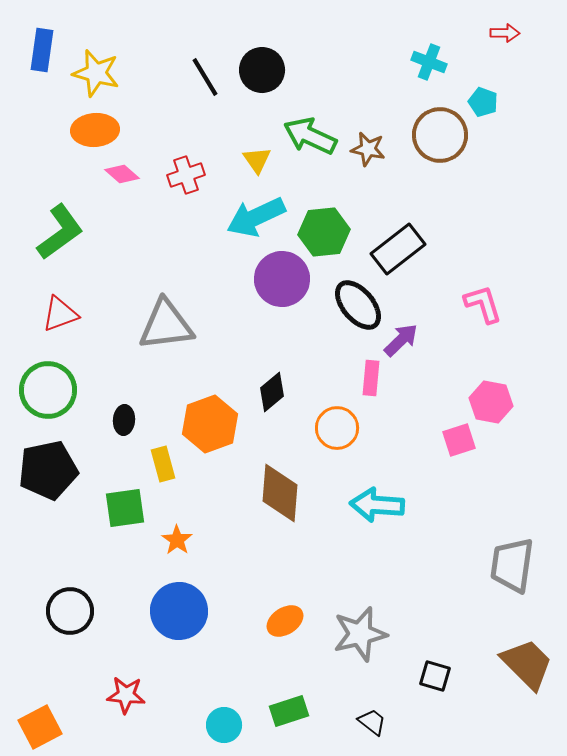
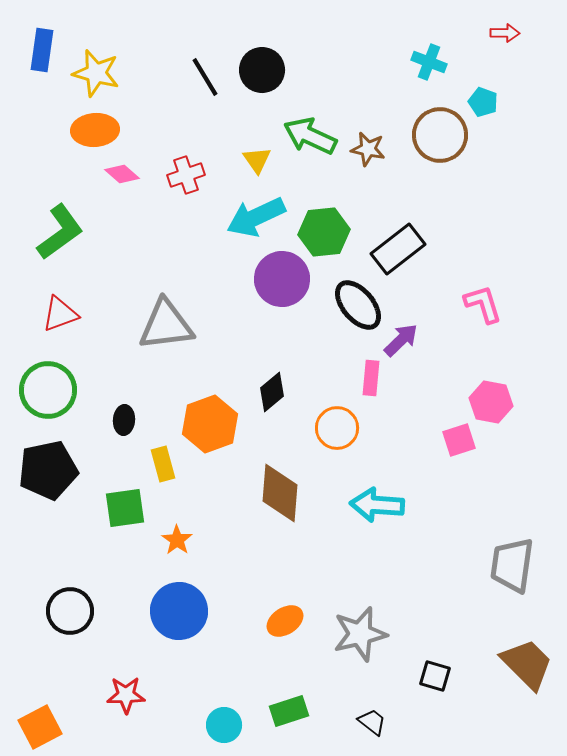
red star at (126, 695): rotated 6 degrees counterclockwise
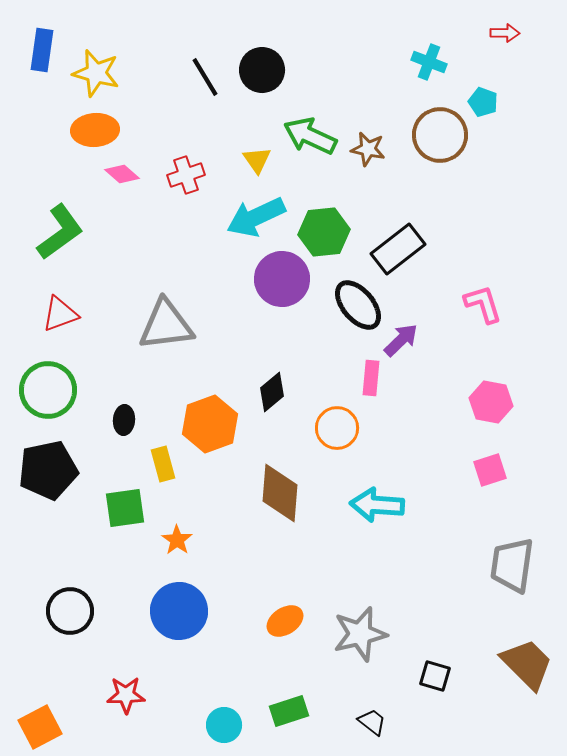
pink square at (459, 440): moved 31 px right, 30 px down
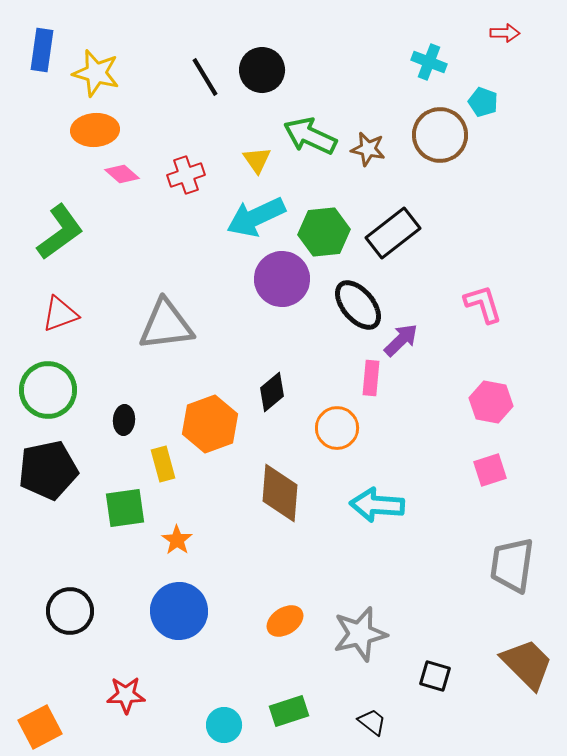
black rectangle at (398, 249): moved 5 px left, 16 px up
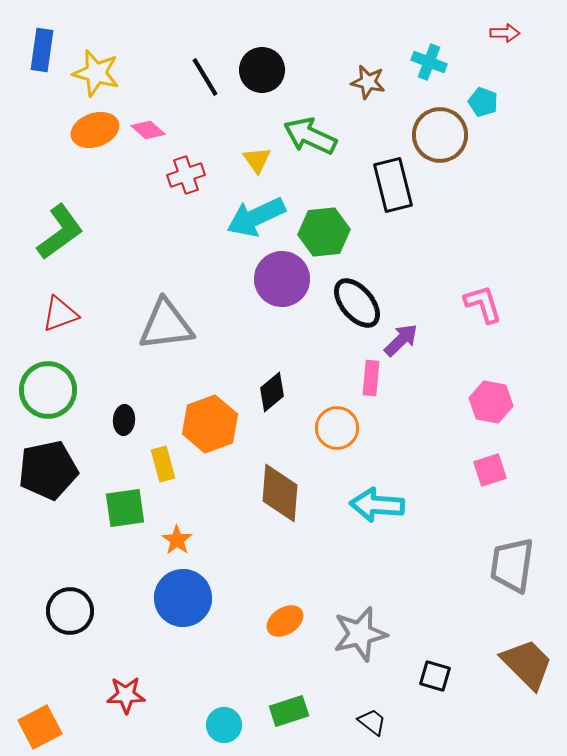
orange ellipse at (95, 130): rotated 15 degrees counterclockwise
brown star at (368, 149): moved 67 px up
pink diamond at (122, 174): moved 26 px right, 44 px up
black rectangle at (393, 233): moved 48 px up; rotated 66 degrees counterclockwise
black ellipse at (358, 305): moved 1 px left, 2 px up
blue circle at (179, 611): moved 4 px right, 13 px up
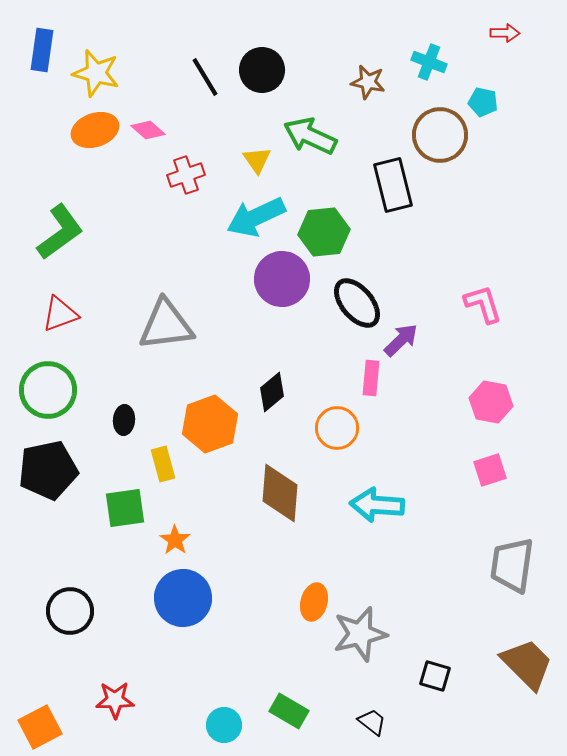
cyan pentagon at (483, 102): rotated 8 degrees counterclockwise
orange star at (177, 540): moved 2 px left
orange ellipse at (285, 621): moved 29 px right, 19 px up; rotated 42 degrees counterclockwise
red star at (126, 695): moved 11 px left, 5 px down
green rectangle at (289, 711): rotated 48 degrees clockwise
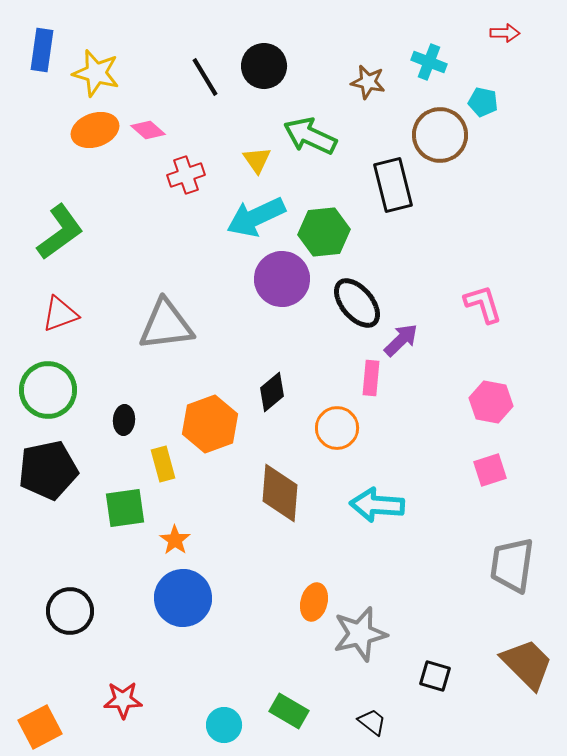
black circle at (262, 70): moved 2 px right, 4 px up
red star at (115, 700): moved 8 px right
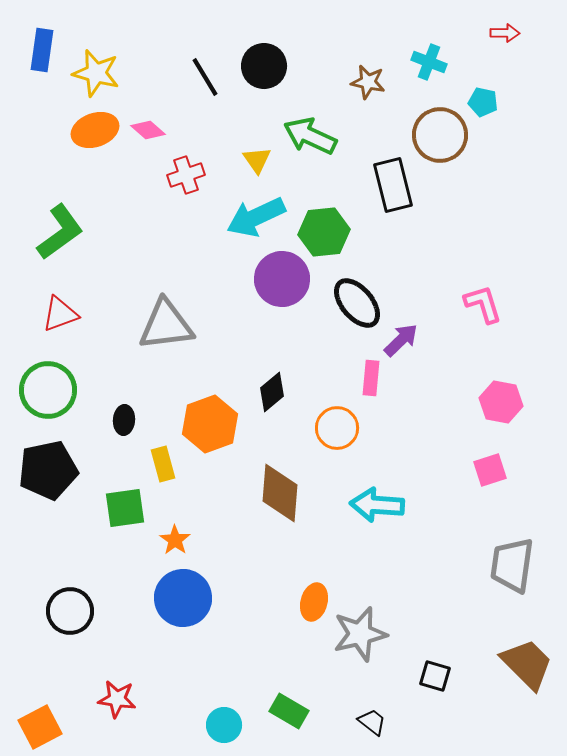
pink hexagon at (491, 402): moved 10 px right
red star at (123, 700): moved 6 px left, 1 px up; rotated 9 degrees clockwise
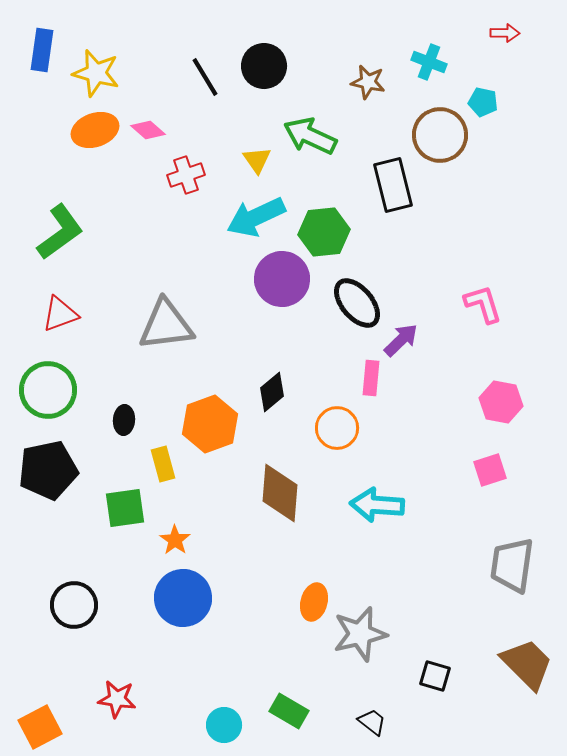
black circle at (70, 611): moved 4 px right, 6 px up
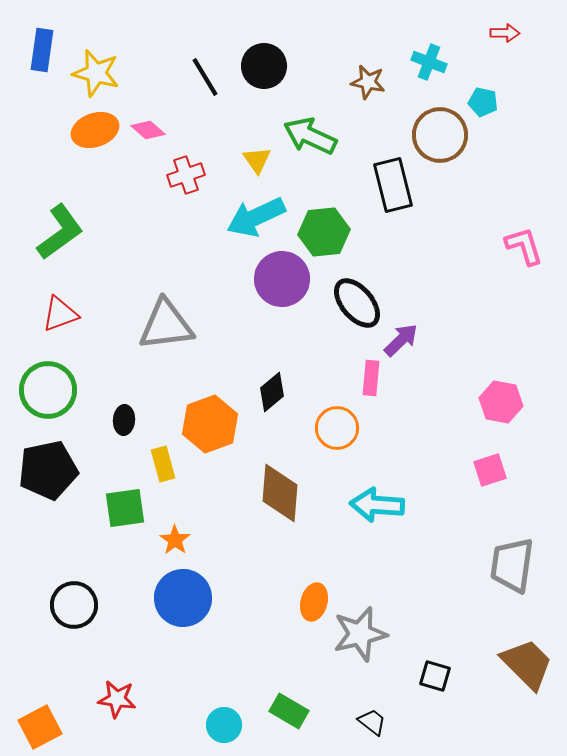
pink L-shape at (483, 304): moved 41 px right, 58 px up
